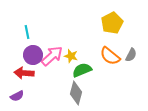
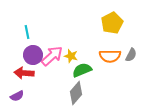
orange semicircle: rotated 40 degrees counterclockwise
gray diamond: rotated 25 degrees clockwise
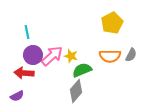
gray diamond: moved 2 px up
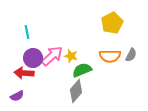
purple circle: moved 3 px down
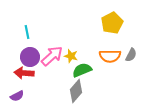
purple circle: moved 3 px left, 1 px up
